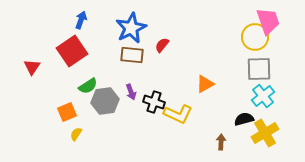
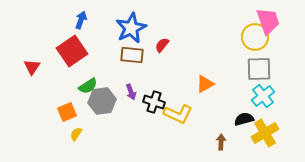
gray hexagon: moved 3 px left
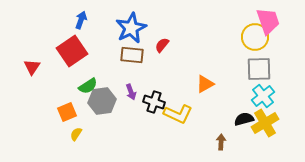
yellow cross: moved 10 px up
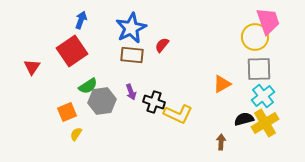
orange triangle: moved 17 px right
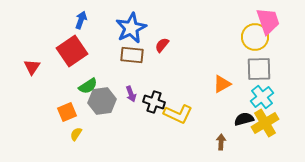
purple arrow: moved 2 px down
cyan cross: moved 1 px left, 1 px down
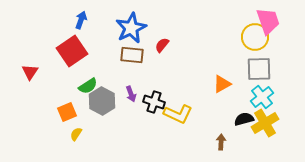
red triangle: moved 2 px left, 5 px down
gray hexagon: rotated 24 degrees counterclockwise
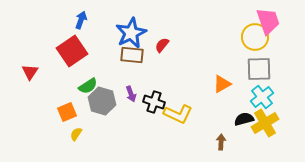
blue star: moved 5 px down
gray hexagon: rotated 12 degrees counterclockwise
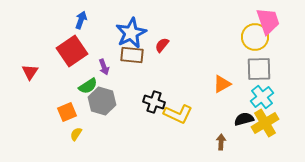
purple arrow: moved 27 px left, 27 px up
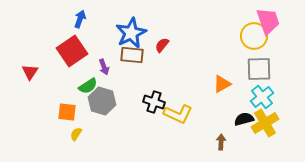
blue arrow: moved 1 px left, 1 px up
yellow circle: moved 1 px left, 1 px up
orange square: rotated 30 degrees clockwise
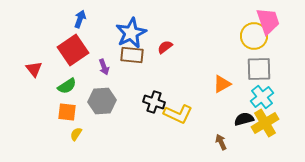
red semicircle: moved 3 px right, 2 px down; rotated 14 degrees clockwise
red square: moved 1 px right, 1 px up
red triangle: moved 4 px right, 3 px up; rotated 12 degrees counterclockwise
green semicircle: moved 21 px left
gray hexagon: rotated 20 degrees counterclockwise
brown arrow: rotated 28 degrees counterclockwise
